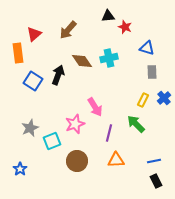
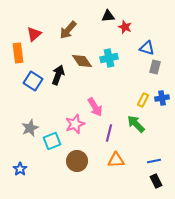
gray rectangle: moved 3 px right, 5 px up; rotated 16 degrees clockwise
blue cross: moved 2 px left; rotated 32 degrees clockwise
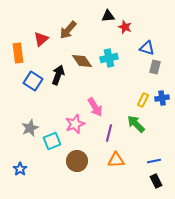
red triangle: moved 7 px right, 5 px down
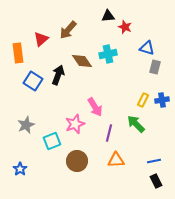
cyan cross: moved 1 px left, 4 px up
blue cross: moved 2 px down
gray star: moved 4 px left, 3 px up
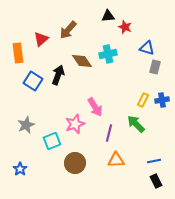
brown circle: moved 2 px left, 2 px down
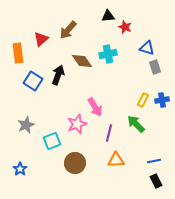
gray rectangle: rotated 32 degrees counterclockwise
pink star: moved 2 px right
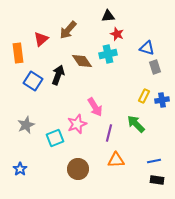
red star: moved 8 px left, 7 px down
yellow rectangle: moved 1 px right, 4 px up
cyan square: moved 3 px right, 3 px up
brown circle: moved 3 px right, 6 px down
black rectangle: moved 1 px right, 1 px up; rotated 56 degrees counterclockwise
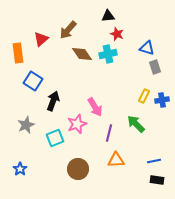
brown diamond: moved 7 px up
black arrow: moved 5 px left, 26 px down
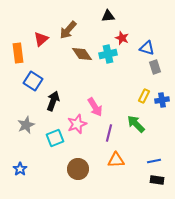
red star: moved 5 px right, 4 px down
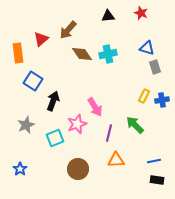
red star: moved 19 px right, 25 px up
green arrow: moved 1 px left, 1 px down
